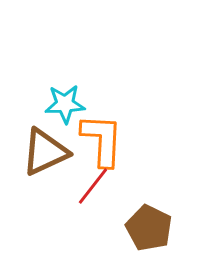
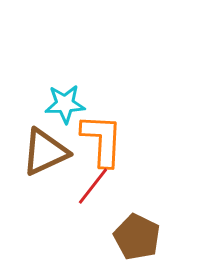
brown pentagon: moved 12 px left, 9 px down
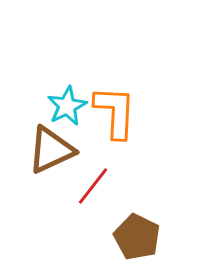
cyan star: moved 2 px right, 2 px down; rotated 24 degrees counterclockwise
orange L-shape: moved 13 px right, 28 px up
brown triangle: moved 6 px right, 2 px up
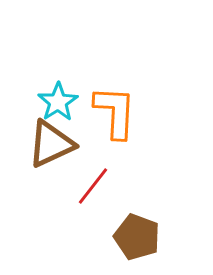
cyan star: moved 9 px left, 4 px up; rotated 6 degrees counterclockwise
brown triangle: moved 6 px up
brown pentagon: rotated 6 degrees counterclockwise
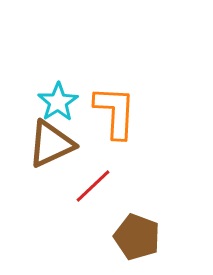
red line: rotated 9 degrees clockwise
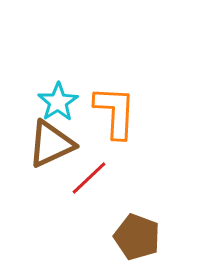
red line: moved 4 px left, 8 px up
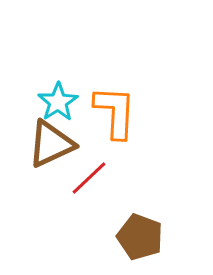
brown pentagon: moved 3 px right
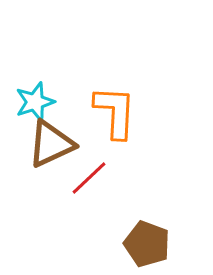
cyan star: moved 23 px left; rotated 15 degrees clockwise
brown pentagon: moved 7 px right, 7 px down
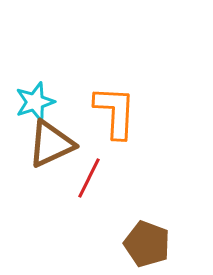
red line: rotated 21 degrees counterclockwise
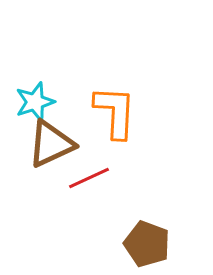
red line: rotated 39 degrees clockwise
